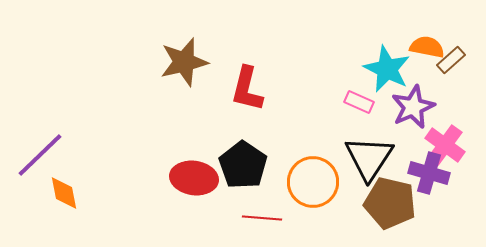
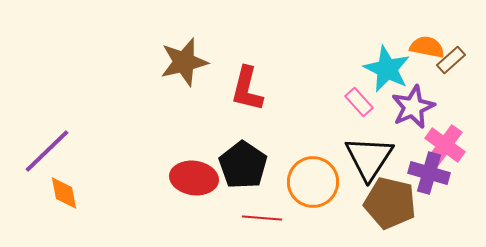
pink rectangle: rotated 24 degrees clockwise
purple line: moved 7 px right, 4 px up
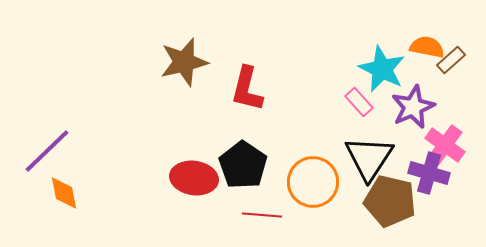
cyan star: moved 5 px left
brown pentagon: moved 2 px up
red line: moved 3 px up
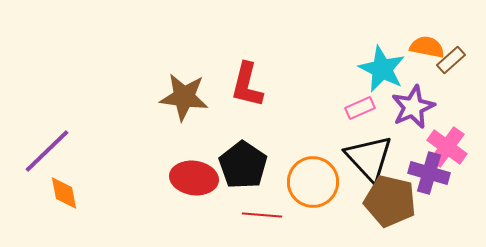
brown star: moved 35 px down; rotated 21 degrees clockwise
red L-shape: moved 4 px up
pink rectangle: moved 1 px right, 6 px down; rotated 72 degrees counterclockwise
pink cross: moved 2 px right, 2 px down
black triangle: rotated 16 degrees counterclockwise
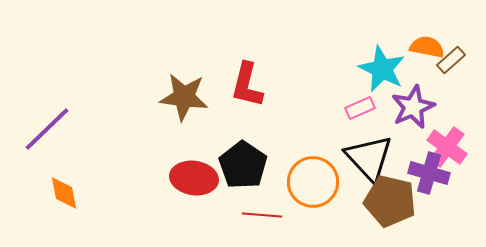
purple line: moved 22 px up
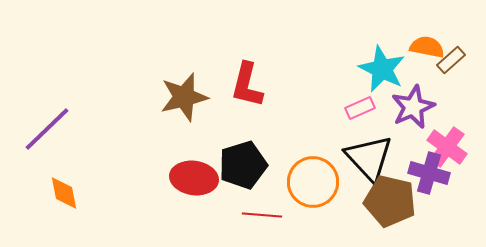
brown star: rotated 21 degrees counterclockwise
black pentagon: rotated 21 degrees clockwise
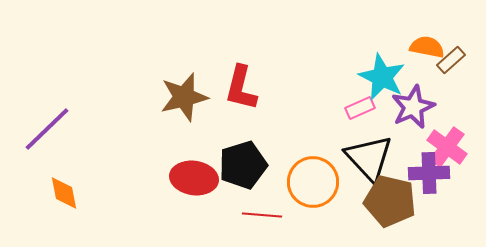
cyan star: moved 8 px down
red L-shape: moved 6 px left, 3 px down
purple cross: rotated 18 degrees counterclockwise
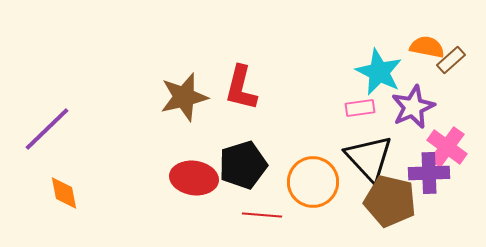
cyan star: moved 3 px left, 5 px up
pink rectangle: rotated 16 degrees clockwise
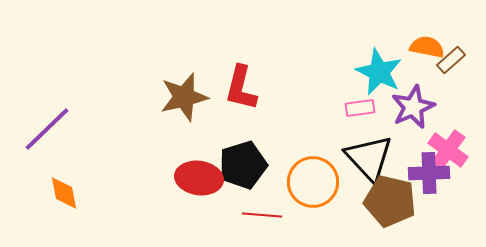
pink cross: moved 1 px right, 3 px down
red ellipse: moved 5 px right
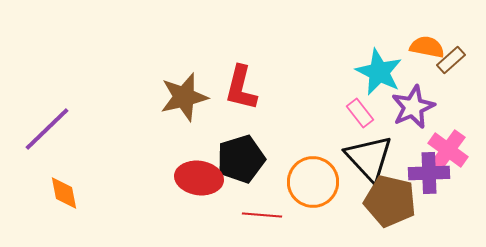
pink rectangle: moved 5 px down; rotated 60 degrees clockwise
black pentagon: moved 2 px left, 6 px up
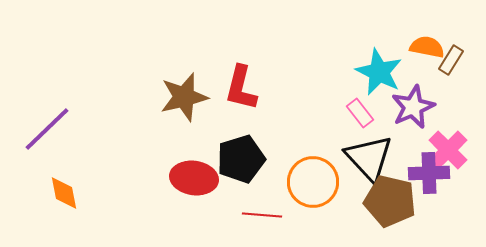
brown rectangle: rotated 16 degrees counterclockwise
pink cross: rotated 9 degrees clockwise
red ellipse: moved 5 px left
